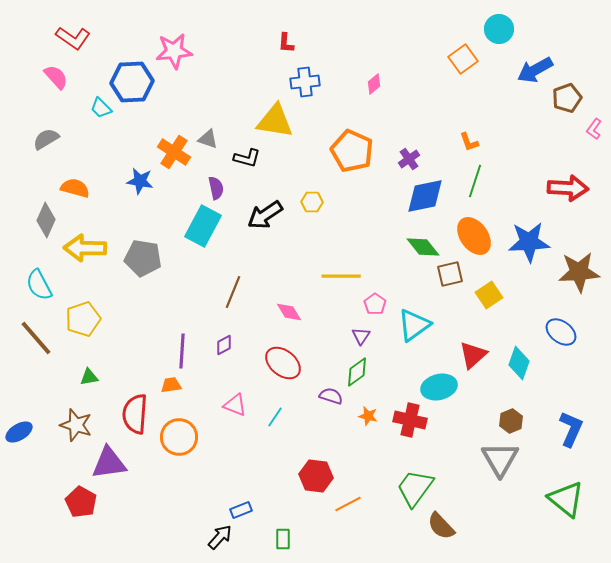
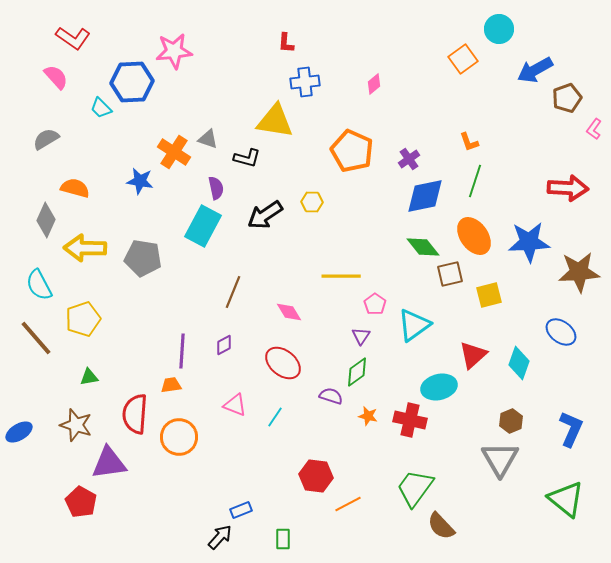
yellow square at (489, 295): rotated 20 degrees clockwise
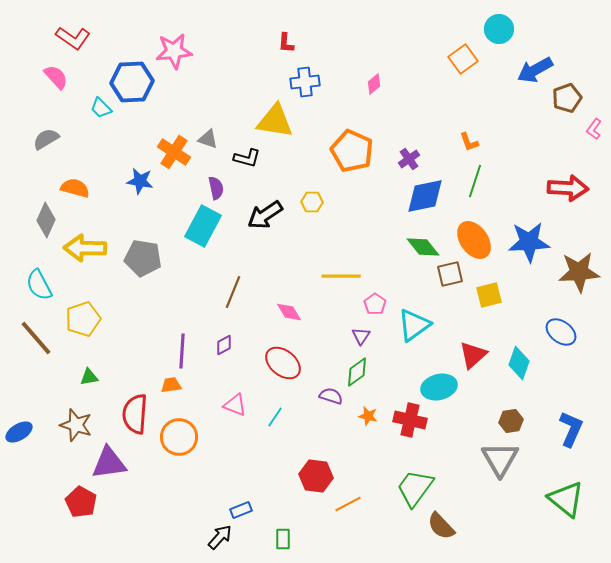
orange ellipse at (474, 236): moved 4 px down
brown hexagon at (511, 421): rotated 15 degrees clockwise
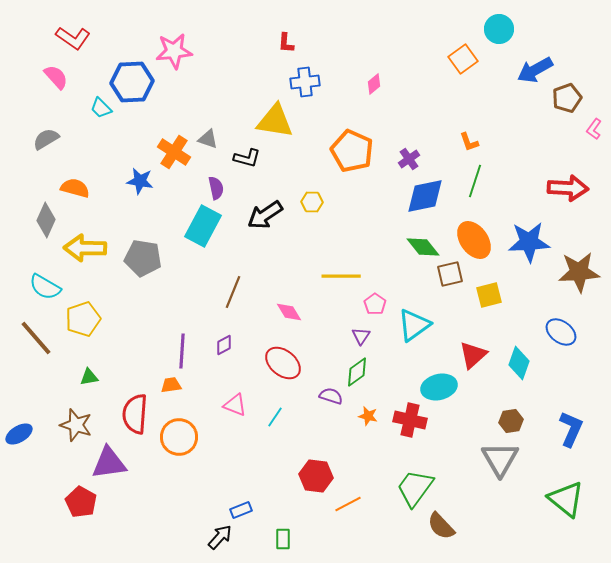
cyan semicircle at (39, 285): moved 6 px right, 2 px down; rotated 32 degrees counterclockwise
blue ellipse at (19, 432): moved 2 px down
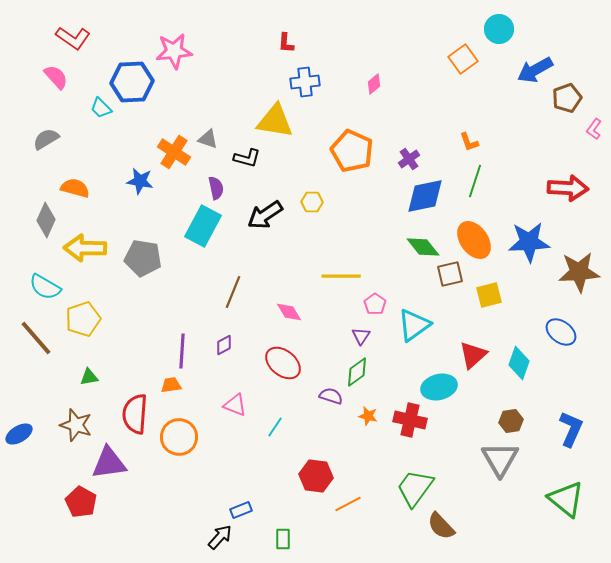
cyan line at (275, 417): moved 10 px down
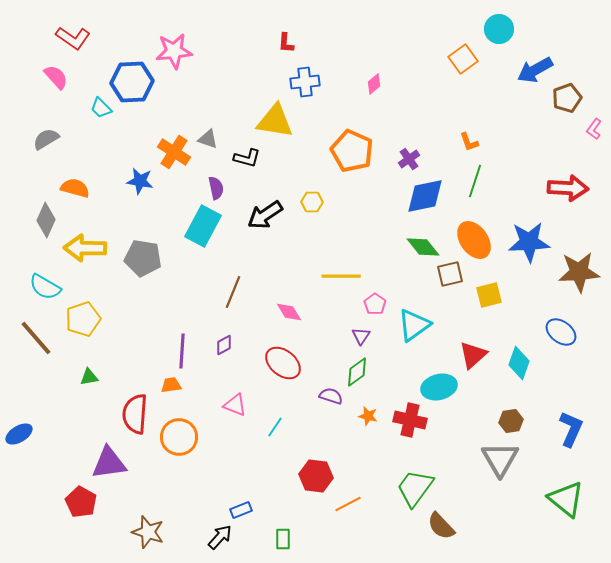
brown star at (76, 425): moved 72 px right, 107 px down
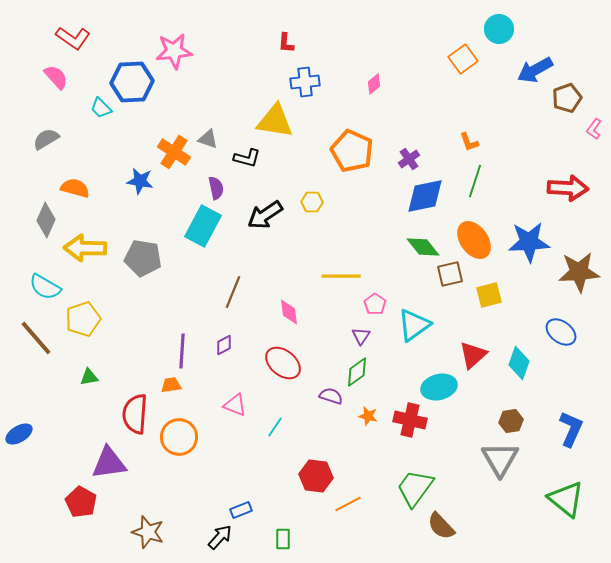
pink diamond at (289, 312): rotated 24 degrees clockwise
